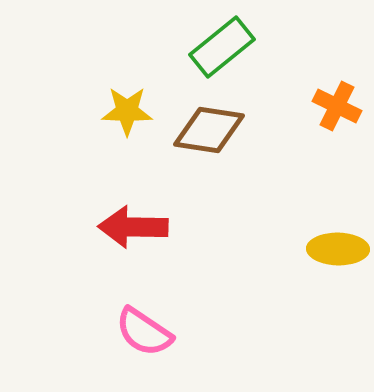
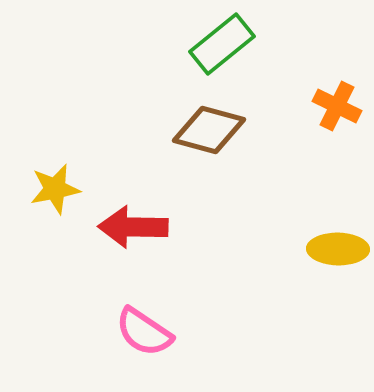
green rectangle: moved 3 px up
yellow star: moved 72 px left, 78 px down; rotated 12 degrees counterclockwise
brown diamond: rotated 6 degrees clockwise
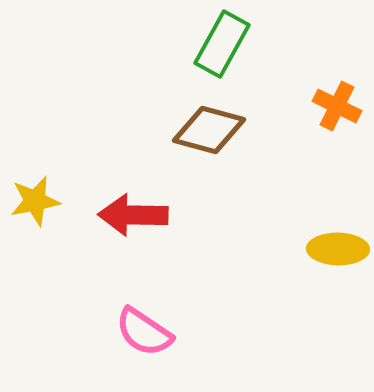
green rectangle: rotated 22 degrees counterclockwise
yellow star: moved 20 px left, 12 px down
red arrow: moved 12 px up
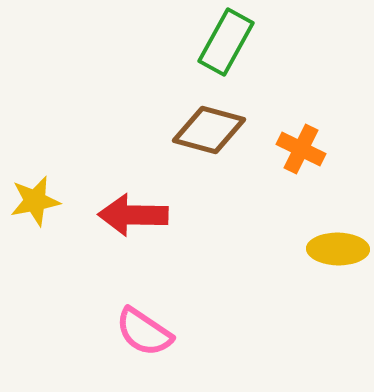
green rectangle: moved 4 px right, 2 px up
orange cross: moved 36 px left, 43 px down
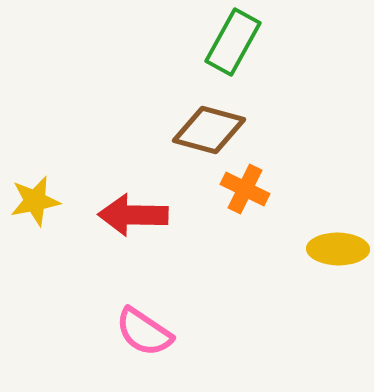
green rectangle: moved 7 px right
orange cross: moved 56 px left, 40 px down
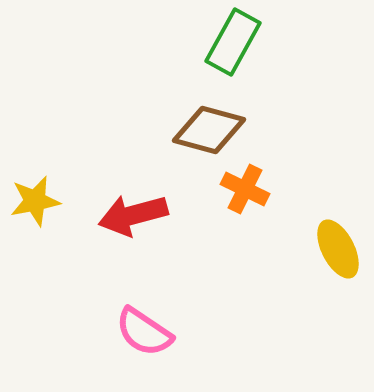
red arrow: rotated 16 degrees counterclockwise
yellow ellipse: rotated 62 degrees clockwise
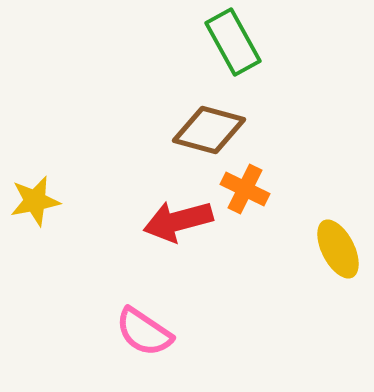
green rectangle: rotated 58 degrees counterclockwise
red arrow: moved 45 px right, 6 px down
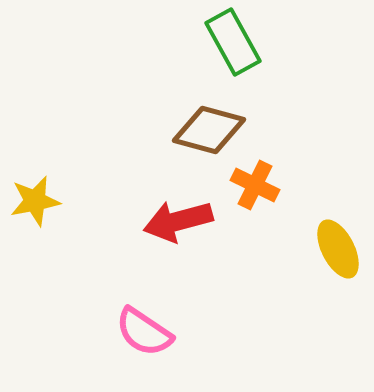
orange cross: moved 10 px right, 4 px up
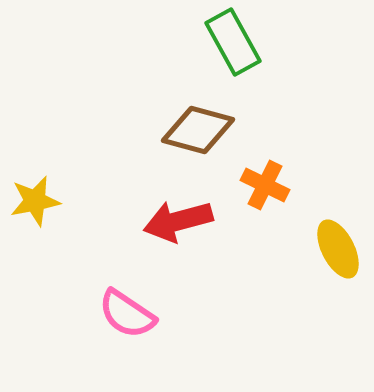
brown diamond: moved 11 px left
orange cross: moved 10 px right
pink semicircle: moved 17 px left, 18 px up
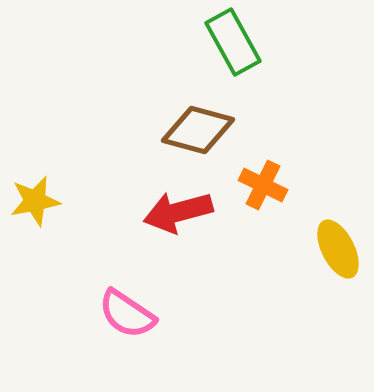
orange cross: moved 2 px left
red arrow: moved 9 px up
